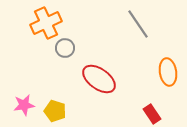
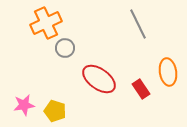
gray line: rotated 8 degrees clockwise
red rectangle: moved 11 px left, 25 px up
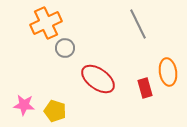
red ellipse: moved 1 px left
red rectangle: moved 4 px right, 1 px up; rotated 18 degrees clockwise
pink star: rotated 15 degrees clockwise
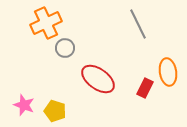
red rectangle: rotated 42 degrees clockwise
pink star: rotated 15 degrees clockwise
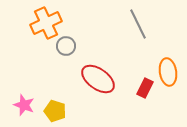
gray circle: moved 1 px right, 2 px up
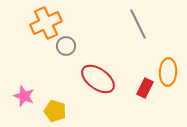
orange ellipse: rotated 12 degrees clockwise
pink star: moved 9 px up
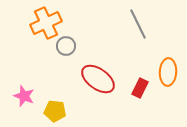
red rectangle: moved 5 px left
yellow pentagon: rotated 10 degrees counterclockwise
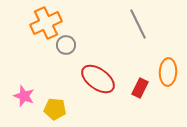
gray circle: moved 1 px up
yellow pentagon: moved 2 px up
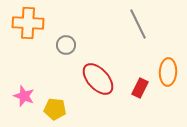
orange cross: moved 18 px left; rotated 28 degrees clockwise
red ellipse: rotated 12 degrees clockwise
